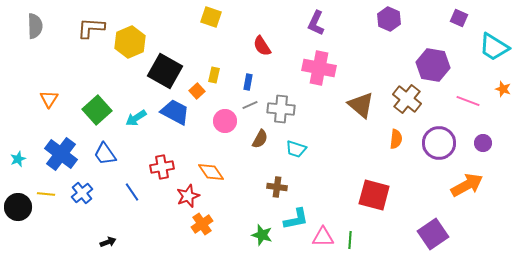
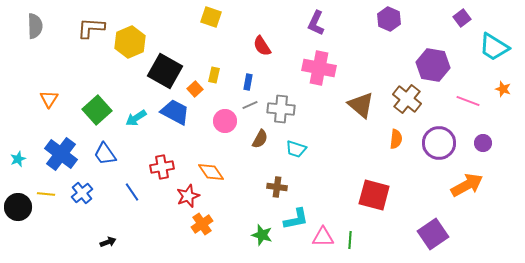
purple square at (459, 18): moved 3 px right; rotated 30 degrees clockwise
orange square at (197, 91): moved 2 px left, 2 px up
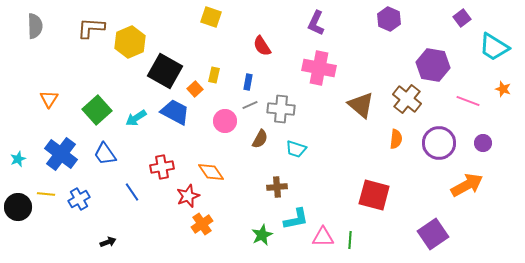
brown cross at (277, 187): rotated 12 degrees counterclockwise
blue cross at (82, 193): moved 3 px left, 6 px down; rotated 10 degrees clockwise
green star at (262, 235): rotated 30 degrees clockwise
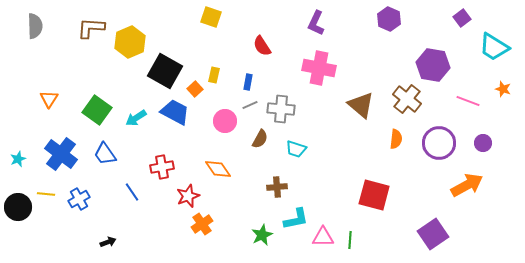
green square at (97, 110): rotated 12 degrees counterclockwise
orange diamond at (211, 172): moved 7 px right, 3 px up
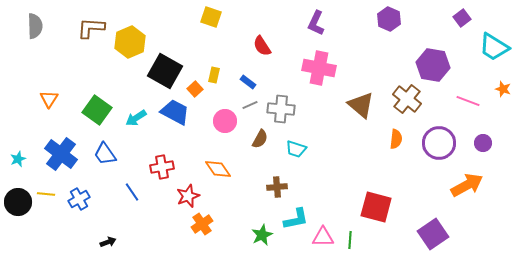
blue rectangle at (248, 82): rotated 63 degrees counterclockwise
red square at (374, 195): moved 2 px right, 12 px down
black circle at (18, 207): moved 5 px up
